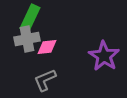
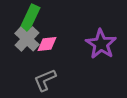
gray cross: rotated 35 degrees counterclockwise
pink diamond: moved 3 px up
purple star: moved 3 px left, 12 px up
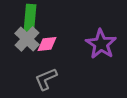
green rectangle: rotated 20 degrees counterclockwise
gray L-shape: moved 1 px right, 1 px up
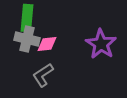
green rectangle: moved 3 px left
gray cross: rotated 30 degrees counterclockwise
gray L-shape: moved 3 px left, 4 px up; rotated 10 degrees counterclockwise
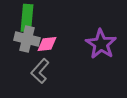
gray L-shape: moved 3 px left, 4 px up; rotated 15 degrees counterclockwise
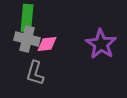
gray L-shape: moved 5 px left, 2 px down; rotated 25 degrees counterclockwise
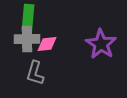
green rectangle: moved 1 px right
gray cross: rotated 15 degrees counterclockwise
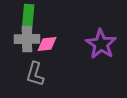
gray L-shape: moved 1 px down
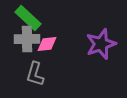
green rectangle: rotated 52 degrees counterclockwise
purple star: rotated 20 degrees clockwise
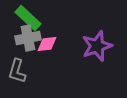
gray cross: moved 1 px right, 1 px up; rotated 10 degrees counterclockwise
purple star: moved 4 px left, 2 px down
gray L-shape: moved 18 px left, 3 px up
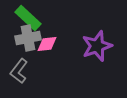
gray L-shape: moved 2 px right; rotated 20 degrees clockwise
